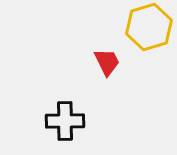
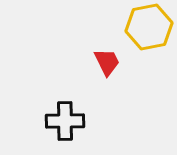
yellow hexagon: rotated 6 degrees clockwise
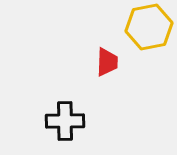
red trapezoid: rotated 28 degrees clockwise
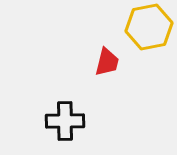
red trapezoid: rotated 12 degrees clockwise
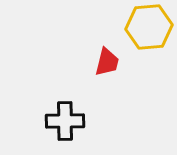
yellow hexagon: rotated 6 degrees clockwise
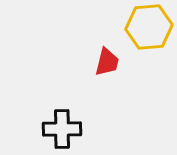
black cross: moved 3 px left, 8 px down
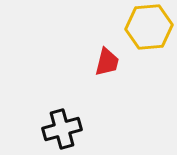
black cross: rotated 15 degrees counterclockwise
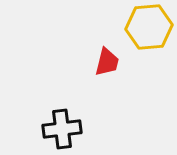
black cross: rotated 9 degrees clockwise
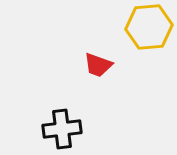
red trapezoid: moved 9 px left, 3 px down; rotated 96 degrees clockwise
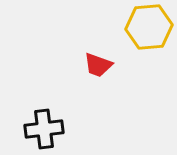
black cross: moved 18 px left
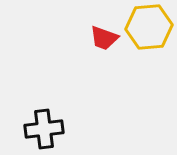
red trapezoid: moved 6 px right, 27 px up
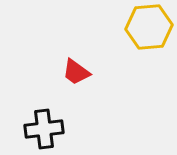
red trapezoid: moved 28 px left, 34 px down; rotated 16 degrees clockwise
